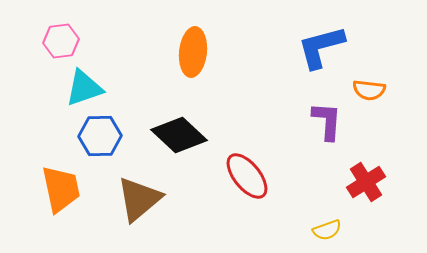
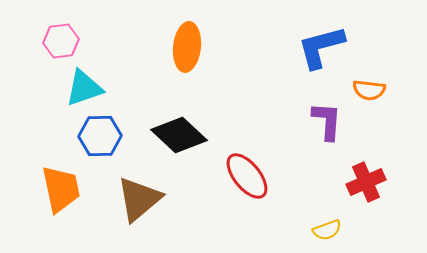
orange ellipse: moved 6 px left, 5 px up
red cross: rotated 9 degrees clockwise
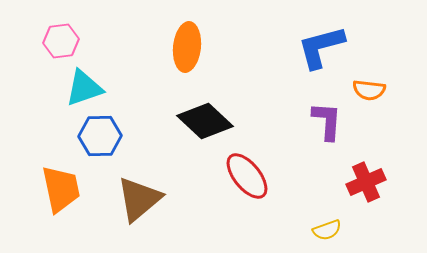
black diamond: moved 26 px right, 14 px up
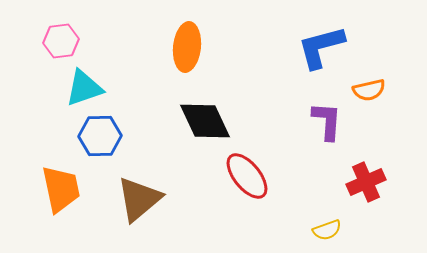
orange semicircle: rotated 20 degrees counterclockwise
black diamond: rotated 22 degrees clockwise
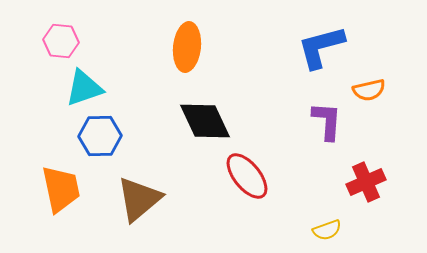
pink hexagon: rotated 12 degrees clockwise
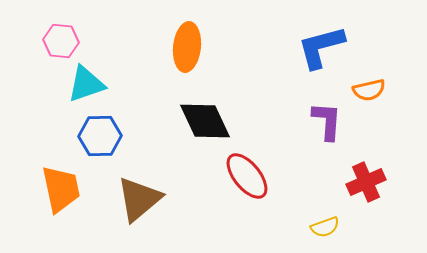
cyan triangle: moved 2 px right, 4 px up
yellow semicircle: moved 2 px left, 3 px up
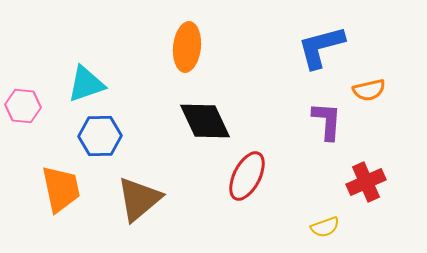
pink hexagon: moved 38 px left, 65 px down
red ellipse: rotated 66 degrees clockwise
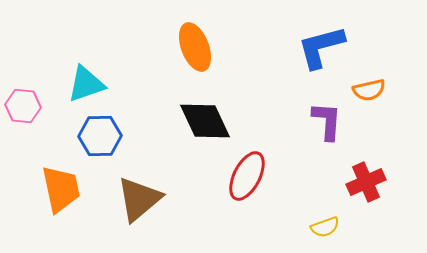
orange ellipse: moved 8 px right; rotated 27 degrees counterclockwise
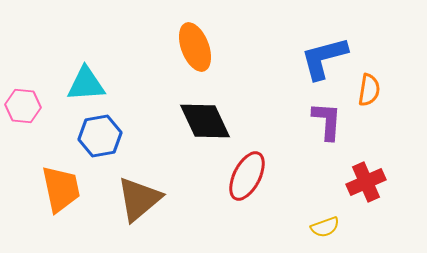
blue L-shape: moved 3 px right, 11 px down
cyan triangle: rotated 15 degrees clockwise
orange semicircle: rotated 68 degrees counterclockwise
blue hexagon: rotated 9 degrees counterclockwise
